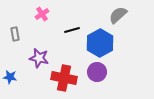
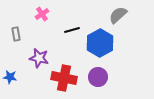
gray rectangle: moved 1 px right
purple circle: moved 1 px right, 5 px down
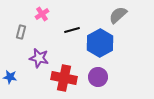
gray rectangle: moved 5 px right, 2 px up; rotated 24 degrees clockwise
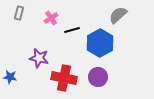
pink cross: moved 9 px right, 4 px down
gray rectangle: moved 2 px left, 19 px up
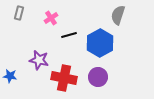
gray semicircle: rotated 30 degrees counterclockwise
black line: moved 3 px left, 5 px down
purple star: moved 2 px down
blue star: moved 1 px up
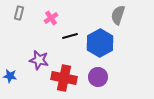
black line: moved 1 px right, 1 px down
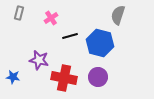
blue hexagon: rotated 16 degrees counterclockwise
blue star: moved 3 px right, 1 px down
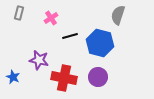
blue star: rotated 16 degrees clockwise
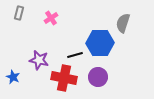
gray semicircle: moved 5 px right, 8 px down
black line: moved 5 px right, 19 px down
blue hexagon: rotated 16 degrees counterclockwise
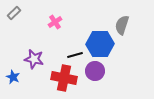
gray rectangle: moved 5 px left; rotated 32 degrees clockwise
pink cross: moved 4 px right, 4 px down
gray semicircle: moved 1 px left, 2 px down
blue hexagon: moved 1 px down
purple star: moved 5 px left, 1 px up
purple circle: moved 3 px left, 6 px up
